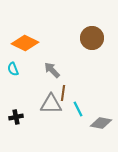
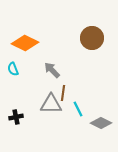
gray diamond: rotated 15 degrees clockwise
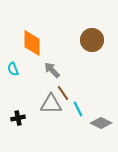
brown circle: moved 2 px down
orange diamond: moved 7 px right; rotated 64 degrees clockwise
brown line: rotated 42 degrees counterclockwise
black cross: moved 2 px right, 1 px down
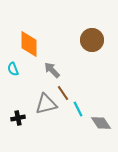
orange diamond: moved 3 px left, 1 px down
gray triangle: moved 5 px left; rotated 15 degrees counterclockwise
gray diamond: rotated 30 degrees clockwise
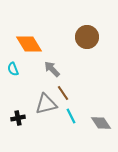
brown circle: moved 5 px left, 3 px up
orange diamond: rotated 32 degrees counterclockwise
gray arrow: moved 1 px up
cyan line: moved 7 px left, 7 px down
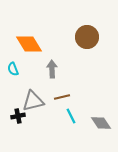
gray arrow: rotated 42 degrees clockwise
brown line: moved 1 px left, 4 px down; rotated 70 degrees counterclockwise
gray triangle: moved 13 px left, 3 px up
black cross: moved 2 px up
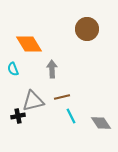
brown circle: moved 8 px up
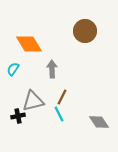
brown circle: moved 2 px left, 2 px down
cyan semicircle: rotated 56 degrees clockwise
brown line: rotated 49 degrees counterclockwise
cyan line: moved 12 px left, 2 px up
gray diamond: moved 2 px left, 1 px up
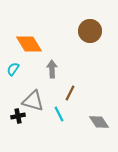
brown circle: moved 5 px right
brown line: moved 8 px right, 4 px up
gray triangle: rotated 30 degrees clockwise
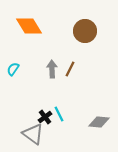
brown circle: moved 5 px left
orange diamond: moved 18 px up
brown line: moved 24 px up
gray triangle: moved 33 px down; rotated 20 degrees clockwise
black cross: moved 27 px right, 1 px down; rotated 24 degrees counterclockwise
gray diamond: rotated 50 degrees counterclockwise
